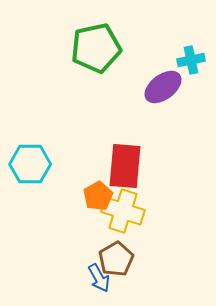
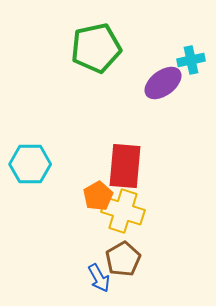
purple ellipse: moved 4 px up
brown pentagon: moved 7 px right
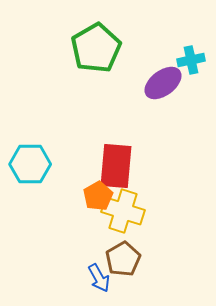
green pentagon: rotated 18 degrees counterclockwise
red rectangle: moved 9 px left
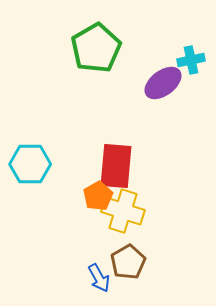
brown pentagon: moved 5 px right, 3 px down
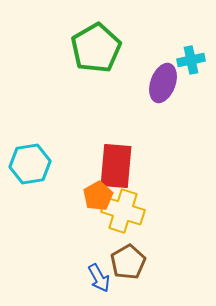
purple ellipse: rotated 33 degrees counterclockwise
cyan hexagon: rotated 9 degrees counterclockwise
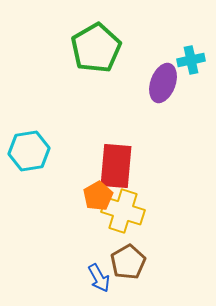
cyan hexagon: moved 1 px left, 13 px up
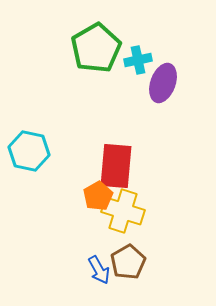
cyan cross: moved 53 px left
cyan hexagon: rotated 21 degrees clockwise
blue arrow: moved 8 px up
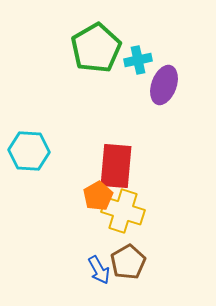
purple ellipse: moved 1 px right, 2 px down
cyan hexagon: rotated 9 degrees counterclockwise
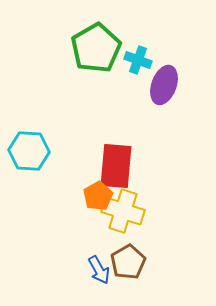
cyan cross: rotated 32 degrees clockwise
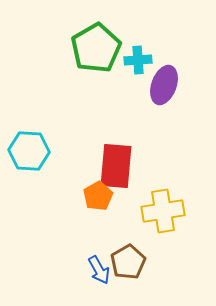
cyan cross: rotated 24 degrees counterclockwise
yellow cross: moved 40 px right; rotated 27 degrees counterclockwise
